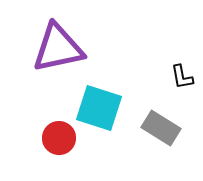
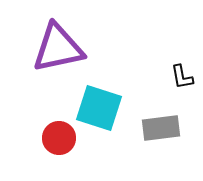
gray rectangle: rotated 39 degrees counterclockwise
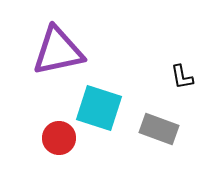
purple triangle: moved 3 px down
gray rectangle: moved 2 px left, 1 px down; rotated 27 degrees clockwise
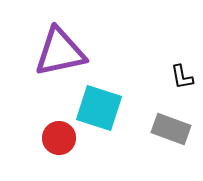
purple triangle: moved 2 px right, 1 px down
gray rectangle: moved 12 px right
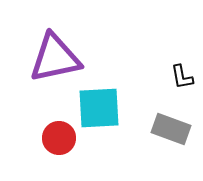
purple triangle: moved 5 px left, 6 px down
cyan square: rotated 21 degrees counterclockwise
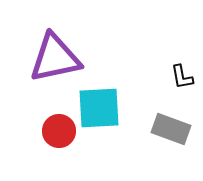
red circle: moved 7 px up
